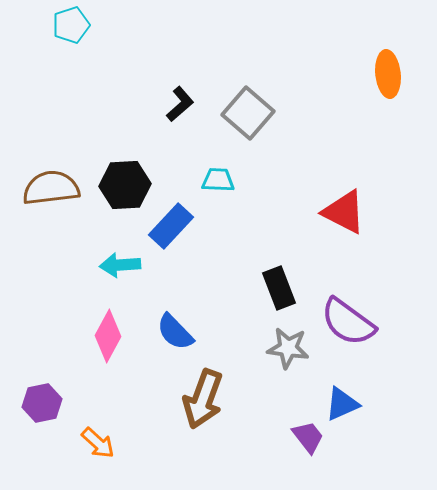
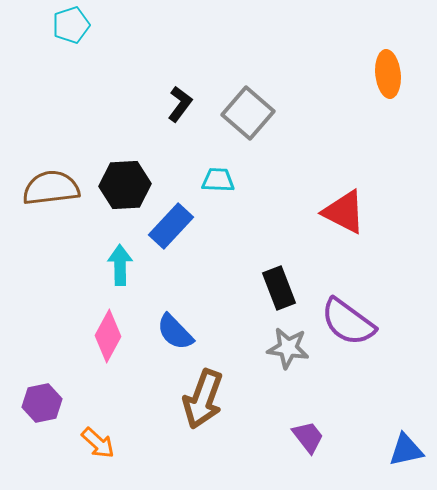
black L-shape: rotated 12 degrees counterclockwise
cyan arrow: rotated 93 degrees clockwise
blue triangle: moved 64 px right, 46 px down; rotated 12 degrees clockwise
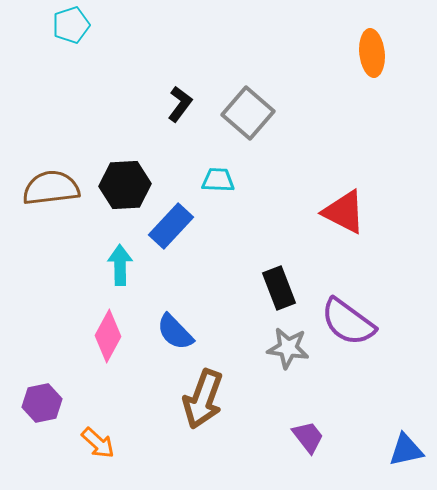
orange ellipse: moved 16 px left, 21 px up
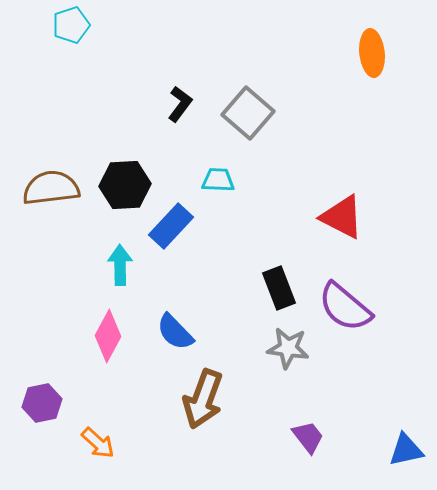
red triangle: moved 2 px left, 5 px down
purple semicircle: moved 3 px left, 15 px up; rotated 4 degrees clockwise
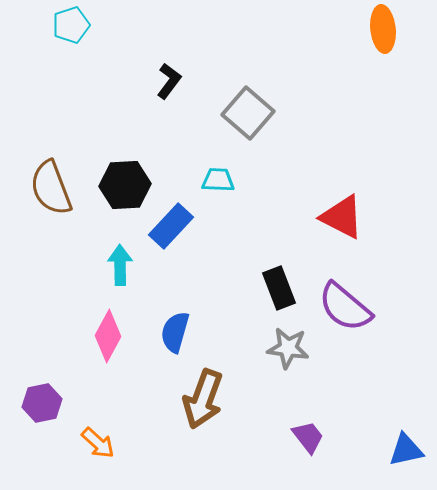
orange ellipse: moved 11 px right, 24 px up
black L-shape: moved 11 px left, 23 px up
brown semicircle: rotated 104 degrees counterclockwise
blue semicircle: rotated 60 degrees clockwise
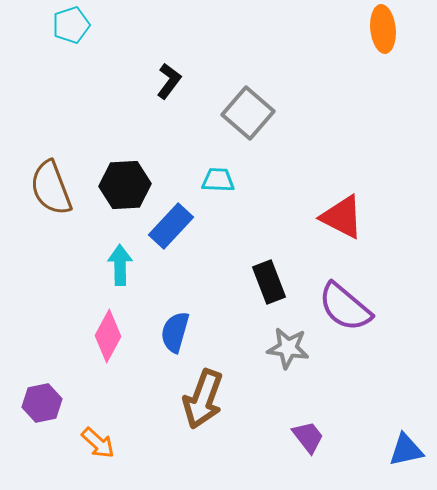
black rectangle: moved 10 px left, 6 px up
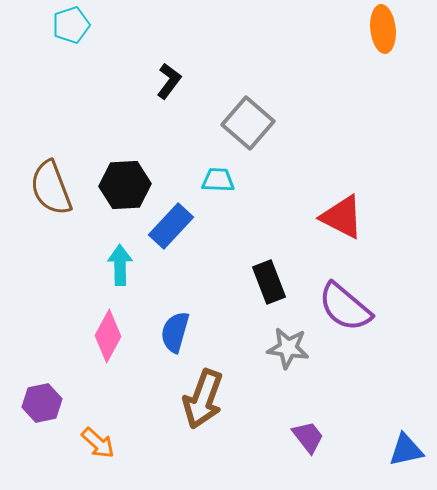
gray square: moved 10 px down
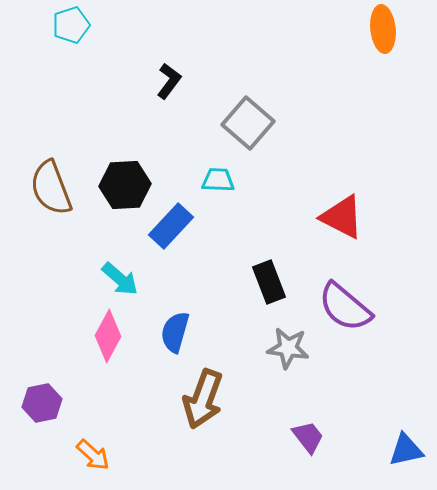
cyan arrow: moved 14 px down; rotated 132 degrees clockwise
orange arrow: moved 5 px left, 12 px down
